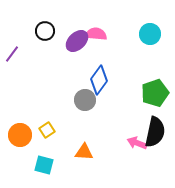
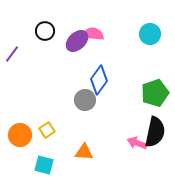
pink semicircle: moved 3 px left
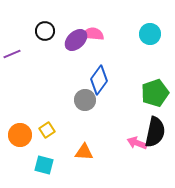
purple ellipse: moved 1 px left, 1 px up
purple line: rotated 30 degrees clockwise
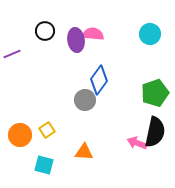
purple ellipse: rotated 55 degrees counterclockwise
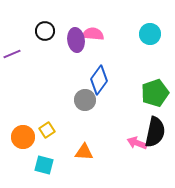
orange circle: moved 3 px right, 2 px down
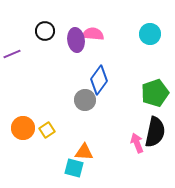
orange circle: moved 9 px up
pink arrow: rotated 48 degrees clockwise
cyan square: moved 30 px right, 3 px down
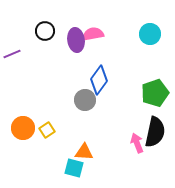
pink semicircle: rotated 15 degrees counterclockwise
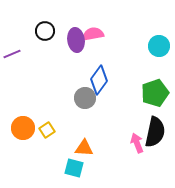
cyan circle: moved 9 px right, 12 px down
gray circle: moved 2 px up
orange triangle: moved 4 px up
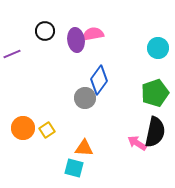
cyan circle: moved 1 px left, 2 px down
pink arrow: rotated 36 degrees counterclockwise
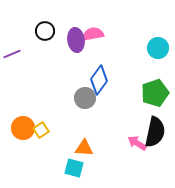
yellow square: moved 6 px left
